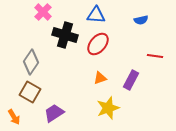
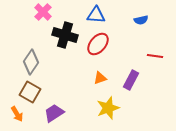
orange arrow: moved 3 px right, 3 px up
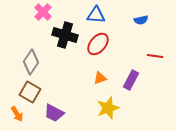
purple trapezoid: rotated 120 degrees counterclockwise
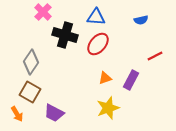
blue triangle: moved 2 px down
red line: rotated 35 degrees counterclockwise
orange triangle: moved 5 px right
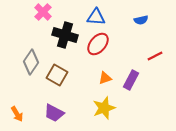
brown square: moved 27 px right, 17 px up
yellow star: moved 4 px left
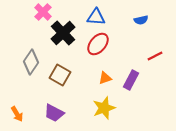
black cross: moved 2 px left, 2 px up; rotated 30 degrees clockwise
brown square: moved 3 px right
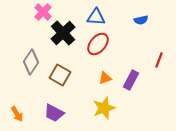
red line: moved 4 px right, 4 px down; rotated 42 degrees counterclockwise
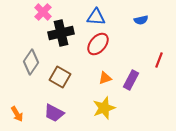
black cross: moved 2 px left; rotated 30 degrees clockwise
brown square: moved 2 px down
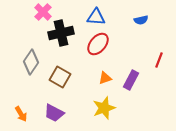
orange arrow: moved 4 px right
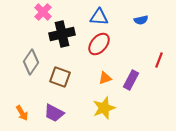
blue triangle: moved 3 px right
black cross: moved 1 px right, 1 px down
red ellipse: moved 1 px right
brown square: rotated 10 degrees counterclockwise
orange arrow: moved 1 px right, 1 px up
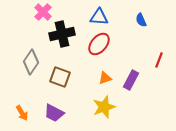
blue semicircle: rotated 80 degrees clockwise
yellow star: moved 1 px up
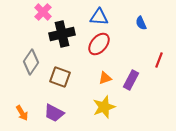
blue semicircle: moved 3 px down
